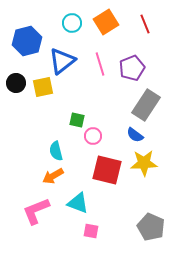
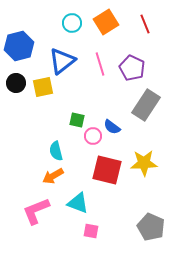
blue hexagon: moved 8 px left, 5 px down
purple pentagon: rotated 25 degrees counterclockwise
blue semicircle: moved 23 px left, 8 px up
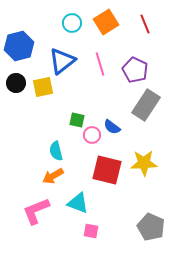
purple pentagon: moved 3 px right, 2 px down
pink circle: moved 1 px left, 1 px up
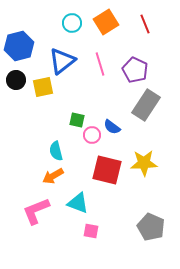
black circle: moved 3 px up
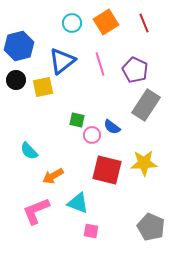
red line: moved 1 px left, 1 px up
cyan semicircle: moved 27 px left; rotated 30 degrees counterclockwise
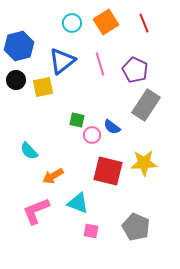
red square: moved 1 px right, 1 px down
gray pentagon: moved 15 px left
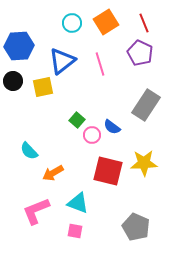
blue hexagon: rotated 12 degrees clockwise
purple pentagon: moved 5 px right, 17 px up
black circle: moved 3 px left, 1 px down
green square: rotated 28 degrees clockwise
orange arrow: moved 3 px up
pink square: moved 16 px left
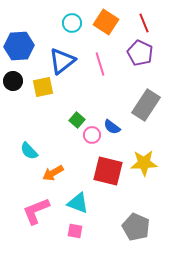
orange square: rotated 25 degrees counterclockwise
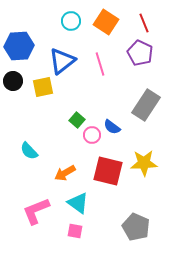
cyan circle: moved 1 px left, 2 px up
orange arrow: moved 12 px right
cyan triangle: rotated 15 degrees clockwise
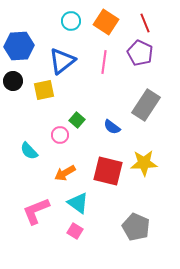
red line: moved 1 px right
pink line: moved 4 px right, 2 px up; rotated 25 degrees clockwise
yellow square: moved 1 px right, 3 px down
pink circle: moved 32 px left
pink square: rotated 21 degrees clockwise
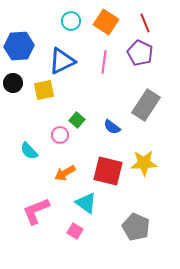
blue triangle: rotated 12 degrees clockwise
black circle: moved 2 px down
cyan triangle: moved 8 px right
